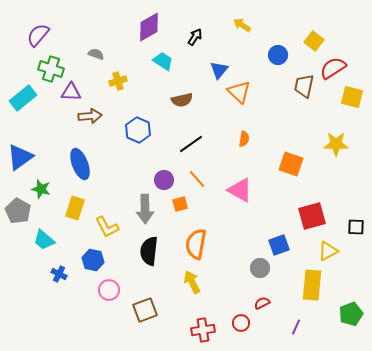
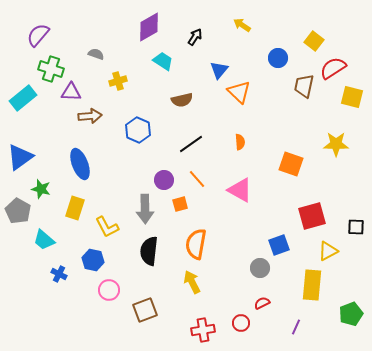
blue circle at (278, 55): moved 3 px down
orange semicircle at (244, 139): moved 4 px left, 3 px down; rotated 14 degrees counterclockwise
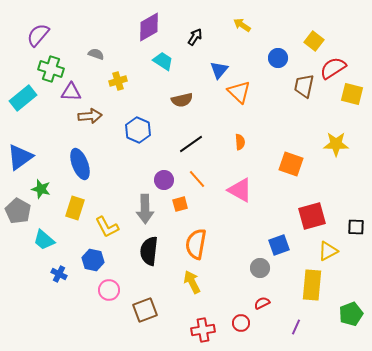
yellow square at (352, 97): moved 3 px up
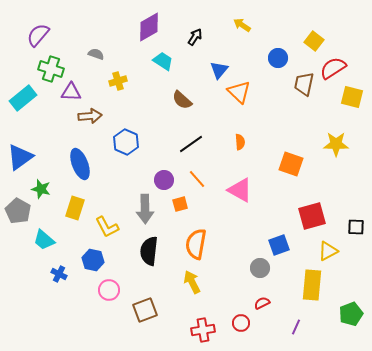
brown trapezoid at (304, 86): moved 2 px up
yellow square at (352, 94): moved 3 px down
brown semicircle at (182, 100): rotated 55 degrees clockwise
blue hexagon at (138, 130): moved 12 px left, 12 px down
